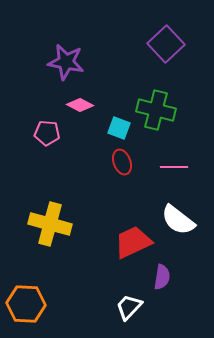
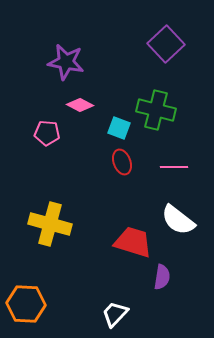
red trapezoid: rotated 42 degrees clockwise
white trapezoid: moved 14 px left, 7 px down
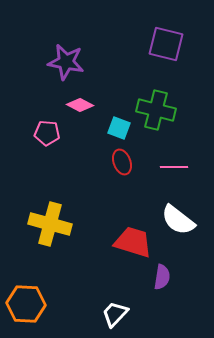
purple square: rotated 33 degrees counterclockwise
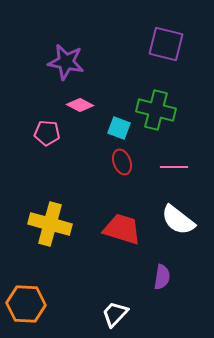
red trapezoid: moved 11 px left, 13 px up
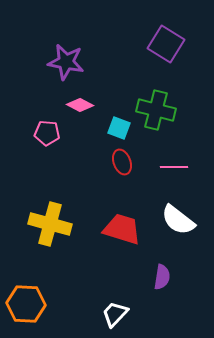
purple square: rotated 18 degrees clockwise
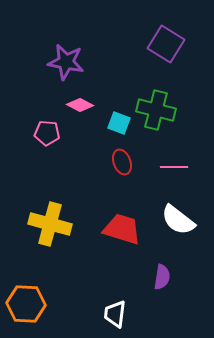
cyan square: moved 5 px up
white trapezoid: rotated 36 degrees counterclockwise
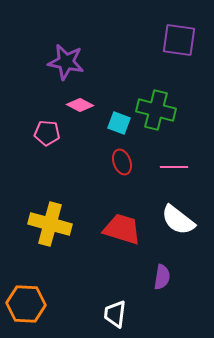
purple square: moved 13 px right, 4 px up; rotated 24 degrees counterclockwise
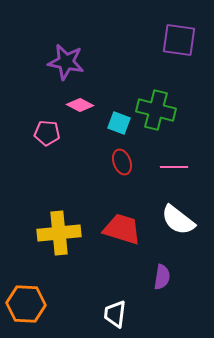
yellow cross: moved 9 px right, 9 px down; rotated 21 degrees counterclockwise
